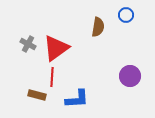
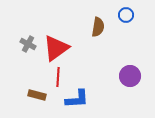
red line: moved 6 px right
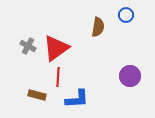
gray cross: moved 2 px down
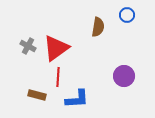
blue circle: moved 1 px right
purple circle: moved 6 px left
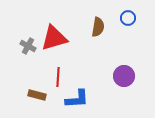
blue circle: moved 1 px right, 3 px down
red triangle: moved 2 px left, 10 px up; rotated 20 degrees clockwise
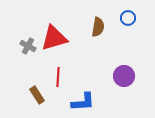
brown rectangle: rotated 42 degrees clockwise
blue L-shape: moved 6 px right, 3 px down
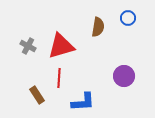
red triangle: moved 7 px right, 8 px down
red line: moved 1 px right, 1 px down
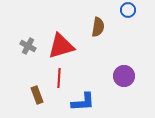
blue circle: moved 8 px up
brown rectangle: rotated 12 degrees clockwise
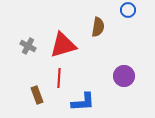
red triangle: moved 2 px right, 1 px up
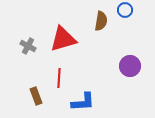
blue circle: moved 3 px left
brown semicircle: moved 3 px right, 6 px up
red triangle: moved 6 px up
purple circle: moved 6 px right, 10 px up
brown rectangle: moved 1 px left, 1 px down
